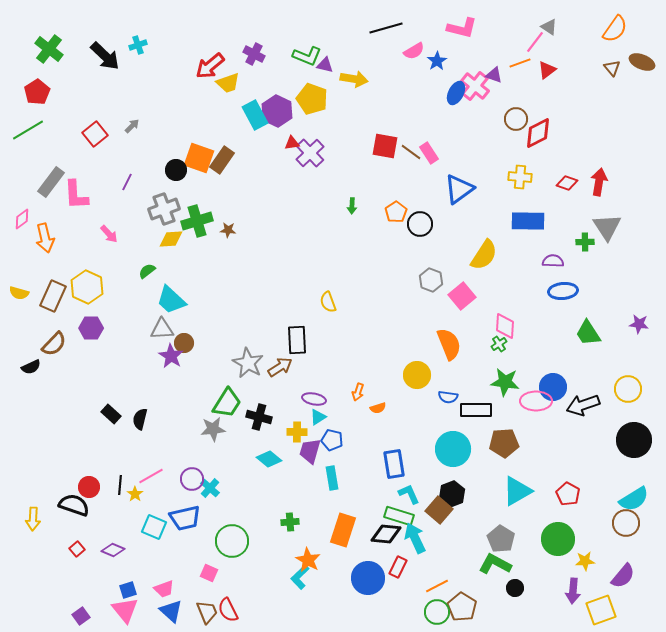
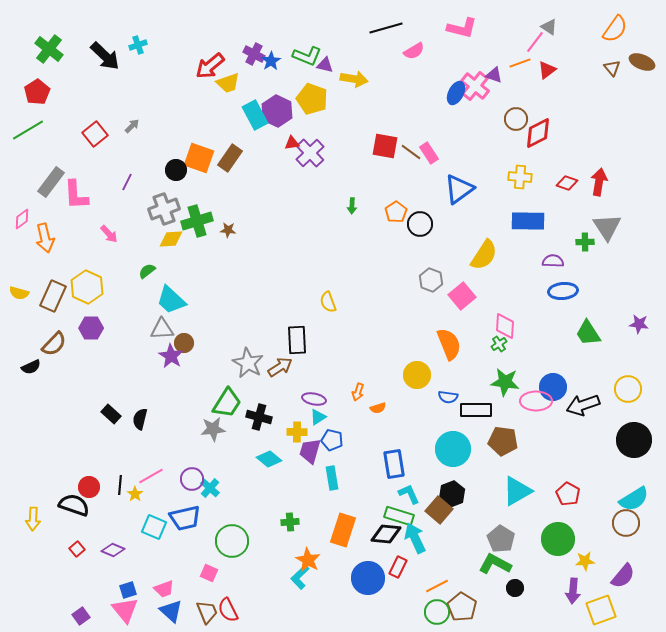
blue star at (437, 61): moved 166 px left
brown rectangle at (222, 160): moved 8 px right, 2 px up
brown pentagon at (504, 443): moved 1 px left, 2 px up; rotated 12 degrees clockwise
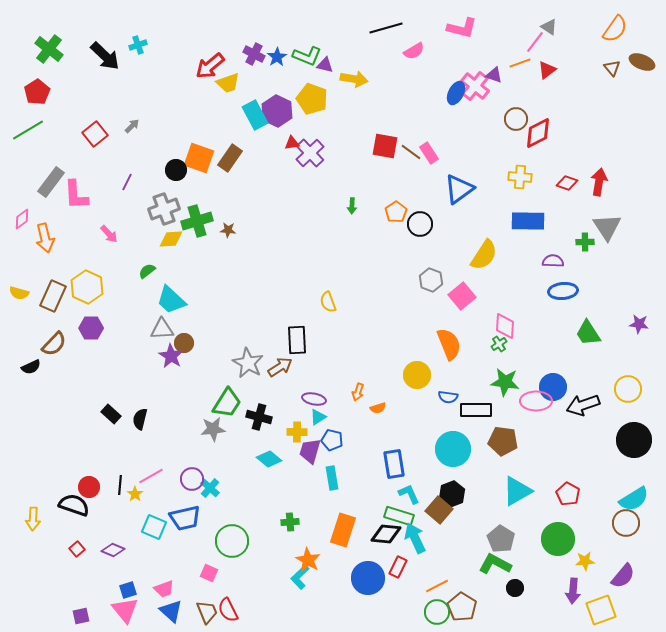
blue star at (271, 61): moved 6 px right, 4 px up
purple square at (81, 616): rotated 24 degrees clockwise
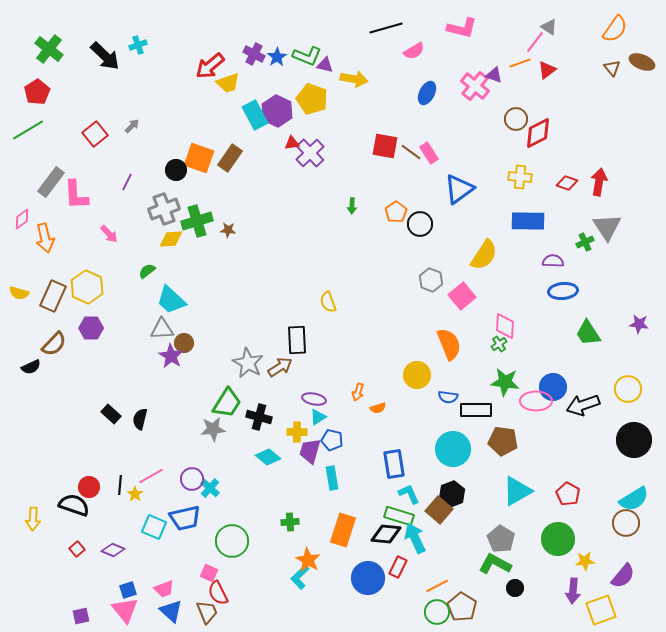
blue ellipse at (456, 93): moved 29 px left
green cross at (585, 242): rotated 24 degrees counterclockwise
cyan diamond at (269, 459): moved 1 px left, 2 px up
red semicircle at (228, 610): moved 10 px left, 17 px up
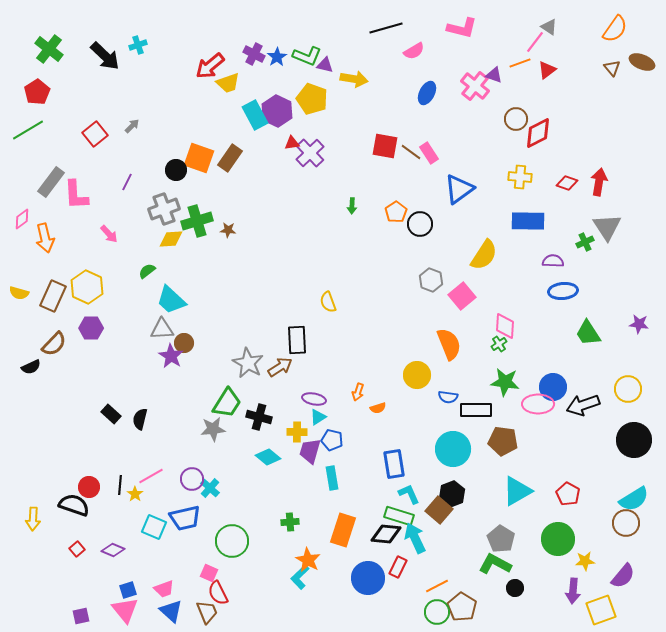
pink ellipse at (536, 401): moved 2 px right, 3 px down
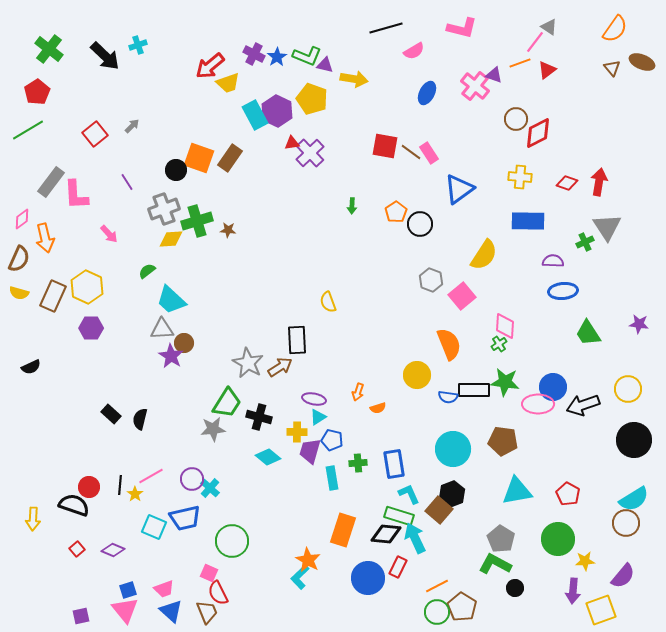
purple line at (127, 182): rotated 60 degrees counterclockwise
brown semicircle at (54, 344): moved 35 px left, 85 px up; rotated 20 degrees counterclockwise
black rectangle at (476, 410): moved 2 px left, 20 px up
cyan triangle at (517, 491): rotated 20 degrees clockwise
green cross at (290, 522): moved 68 px right, 59 px up
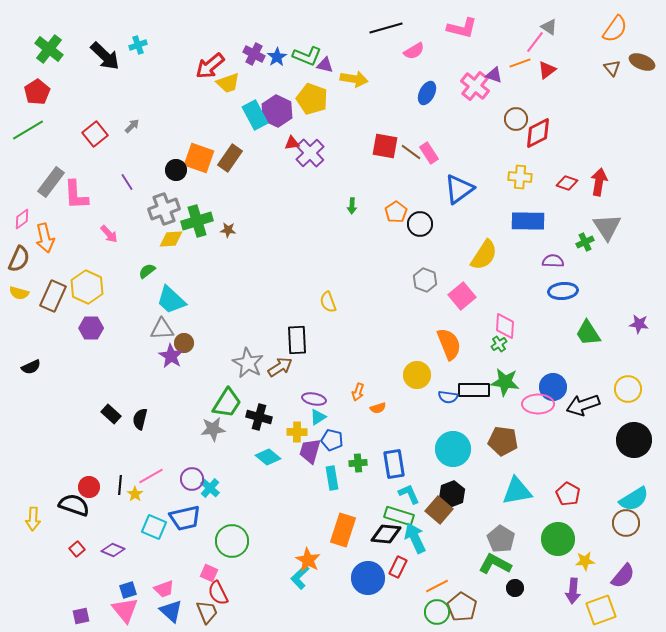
gray hexagon at (431, 280): moved 6 px left
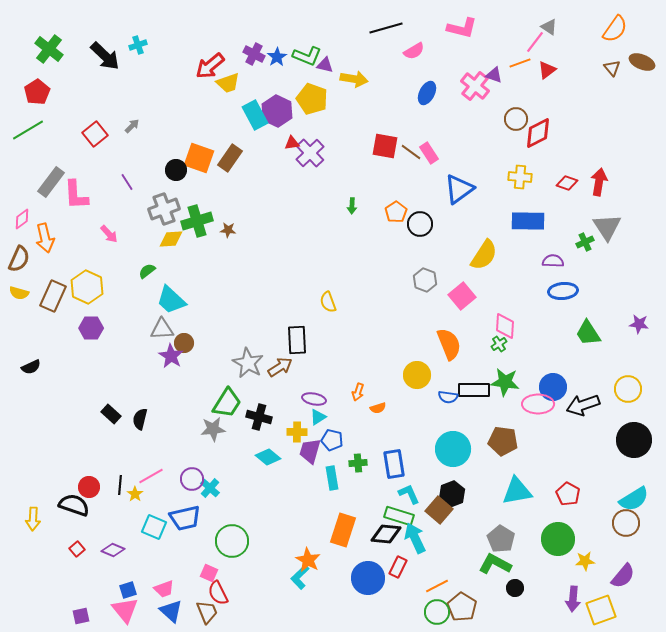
purple arrow at (573, 591): moved 8 px down
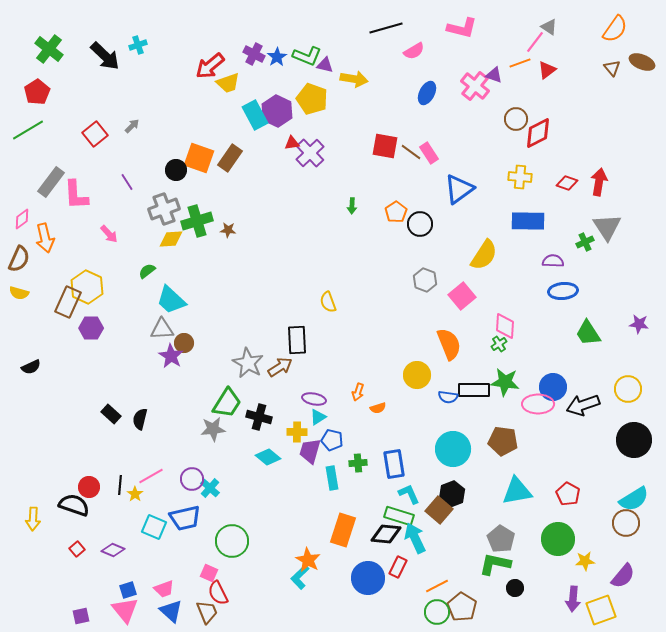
brown rectangle at (53, 296): moved 15 px right, 6 px down
green L-shape at (495, 564): rotated 16 degrees counterclockwise
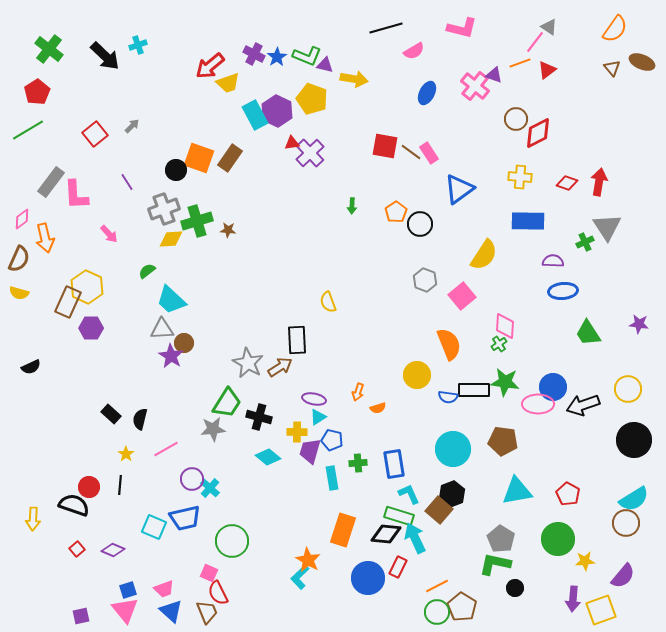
pink line at (151, 476): moved 15 px right, 27 px up
yellow star at (135, 494): moved 9 px left, 40 px up
